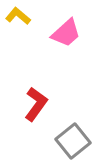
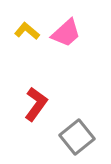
yellow L-shape: moved 9 px right, 15 px down
gray square: moved 4 px right, 4 px up
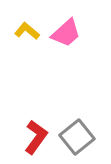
red L-shape: moved 33 px down
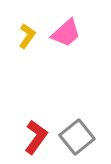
yellow L-shape: moved 5 px down; rotated 85 degrees clockwise
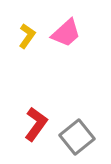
red L-shape: moved 13 px up
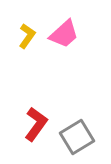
pink trapezoid: moved 2 px left, 1 px down
gray square: rotated 8 degrees clockwise
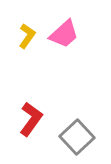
red L-shape: moved 5 px left, 5 px up
gray square: rotated 12 degrees counterclockwise
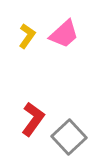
red L-shape: moved 2 px right
gray square: moved 8 px left
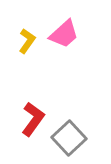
yellow L-shape: moved 5 px down
gray square: moved 1 px down
